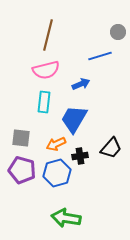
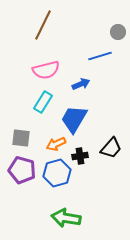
brown line: moved 5 px left, 10 px up; rotated 12 degrees clockwise
cyan rectangle: moved 1 px left; rotated 25 degrees clockwise
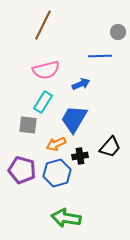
blue line: rotated 15 degrees clockwise
gray square: moved 7 px right, 13 px up
black trapezoid: moved 1 px left, 1 px up
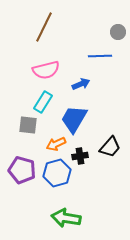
brown line: moved 1 px right, 2 px down
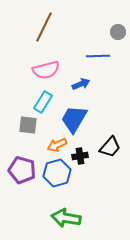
blue line: moved 2 px left
orange arrow: moved 1 px right, 1 px down
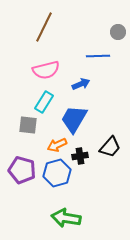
cyan rectangle: moved 1 px right
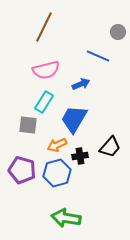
blue line: rotated 25 degrees clockwise
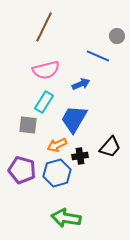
gray circle: moved 1 px left, 4 px down
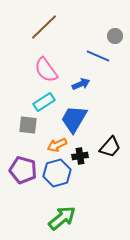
brown line: rotated 20 degrees clockwise
gray circle: moved 2 px left
pink semicircle: rotated 68 degrees clockwise
cyan rectangle: rotated 25 degrees clockwise
purple pentagon: moved 1 px right
green arrow: moved 4 px left; rotated 132 degrees clockwise
